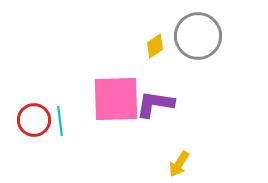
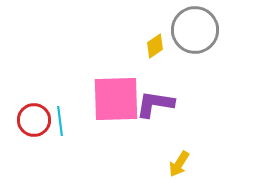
gray circle: moved 3 px left, 6 px up
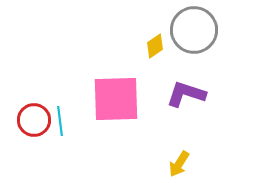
gray circle: moved 1 px left
purple L-shape: moved 31 px right, 10 px up; rotated 9 degrees clockwise
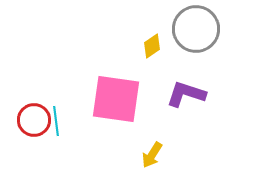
gray circle: moved 2 px right, 1 px up
yellow diamond: moved 3 px left
pink square: rotated 10 degrees clockwise
cyan line: moved 4 px left
yellow arrow: moved 27 px left, 9 px up
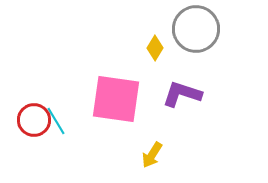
yellow diamond: moved 3 px right, 2 px down; rotated 25 degrees counterclockwise
purple L-shape: moved 4 px left
cyan line: rotated 24 degrees counterclockwise
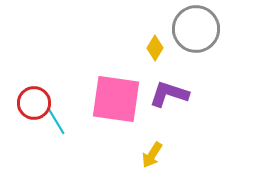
purple L-shape: moved 13 px left
red circle: moved 17 px up
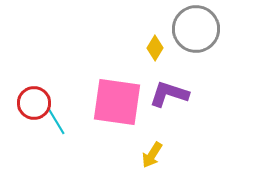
pink square: moved 1 px right, 3 px down
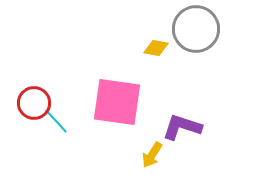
yellow diamond: moved 1 px right; rotated 70 degrees clockwise
purple L-shape: moved 13 px right, 33 px down
cyan line: rotated 12 degrees counterclockwise
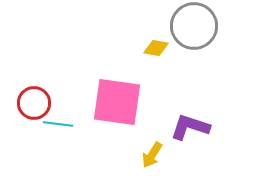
gray circle: moved 2 px left, 3 px up
cyan line: moved 2 px right, 3 px down; rotated 40 degrees counterclockwise
purple L-shape: moved 8 px right
